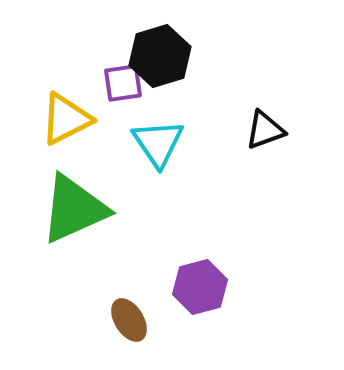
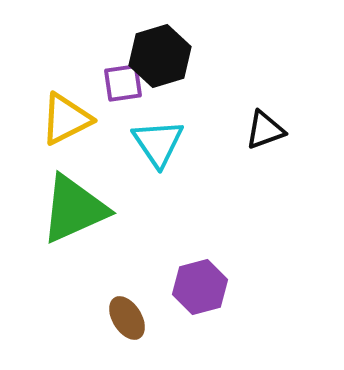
brown ellipse: moved 2 px left, 2 px up
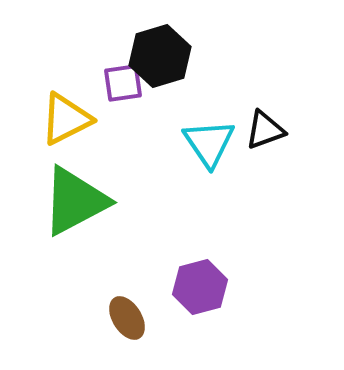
cyan triangle: moved 51 px right
green triangle: moved 1 px right, 8 px up; rotated 4 degrees counterclockwise
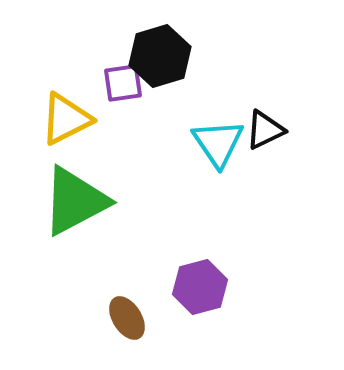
black triangle: rotated 6 degrees counterclockwise
cyan triangle: moved 9 px right
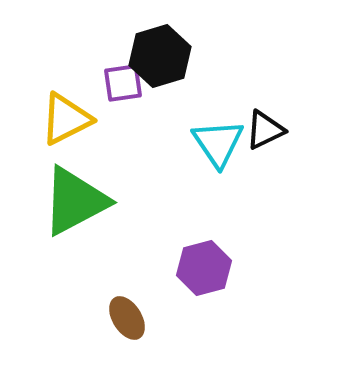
purple hexagon: moved 4 px right, 19 px up
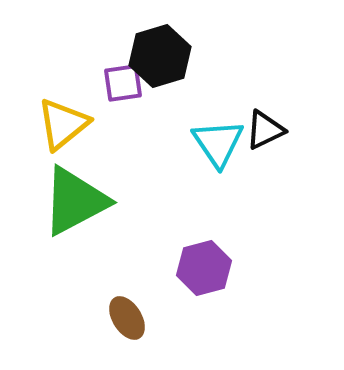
yellow triangle: moved 3 px left, 5 px down; rotated 12 degrees counterclockwise
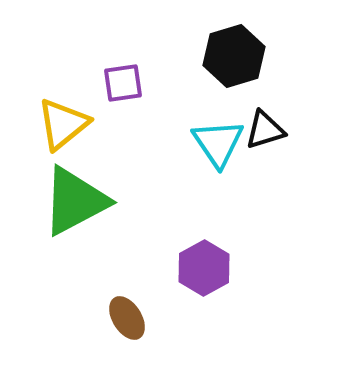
black hexagon: moved 74 px right
black triangle: rotated 9 degrees clockwise
purple hexagon: rotated 14 degrees counterclockwise
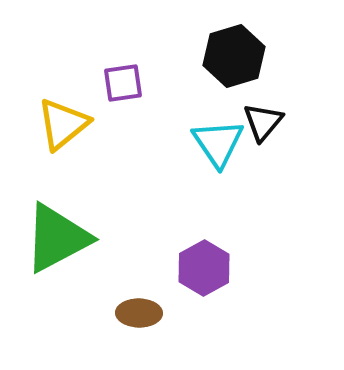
black triangle: moved 2 px left, 8 px up; rotated 33 degrees counterclockwise
green triangle: moved 18 px left, 37 px down
brown ellipse: moved 12 px right, 5 px up; rotated 57 degrees counterclockwise
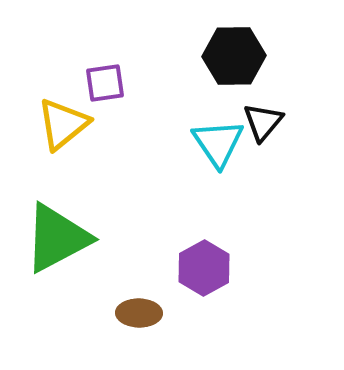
black hexagon: rotated 16 degrees clockwise
purple square: moved 18 px left
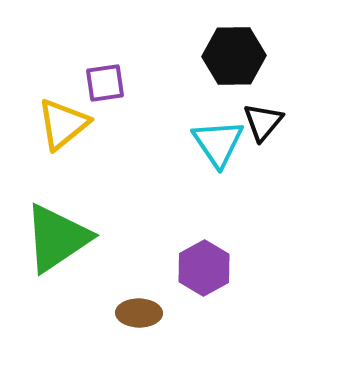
green triangle: rotated 6 degrees counterclockwise
